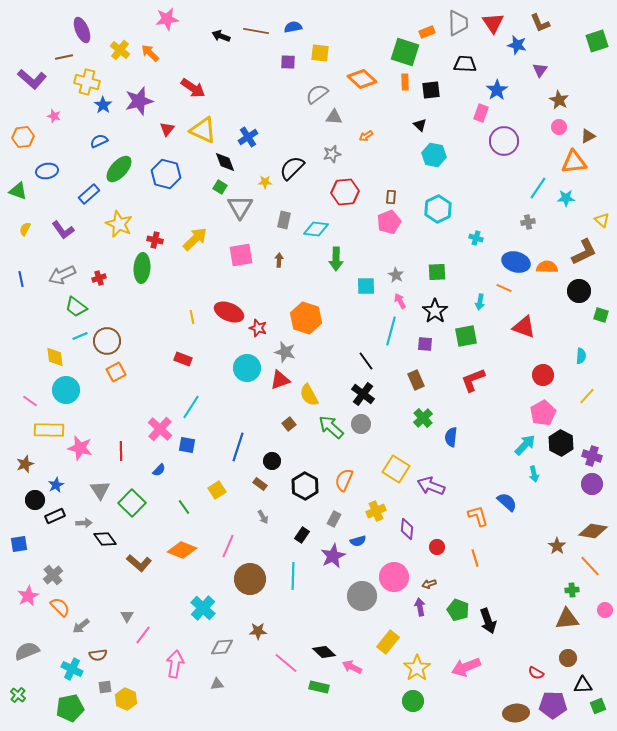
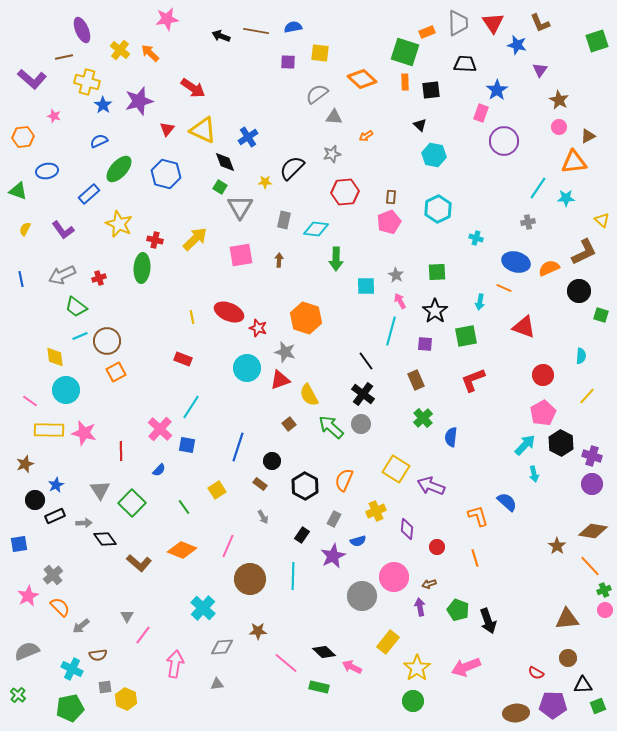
orange semicircle at (547, 267): moved 2 px right, 1 px down; rotated 25 degrees counterclockwise
pink star at (80, 448): moved 4 px right, 15 px up
green cross at (572, 590): moved 32 px right; rotated 16 degrees counterclockwise
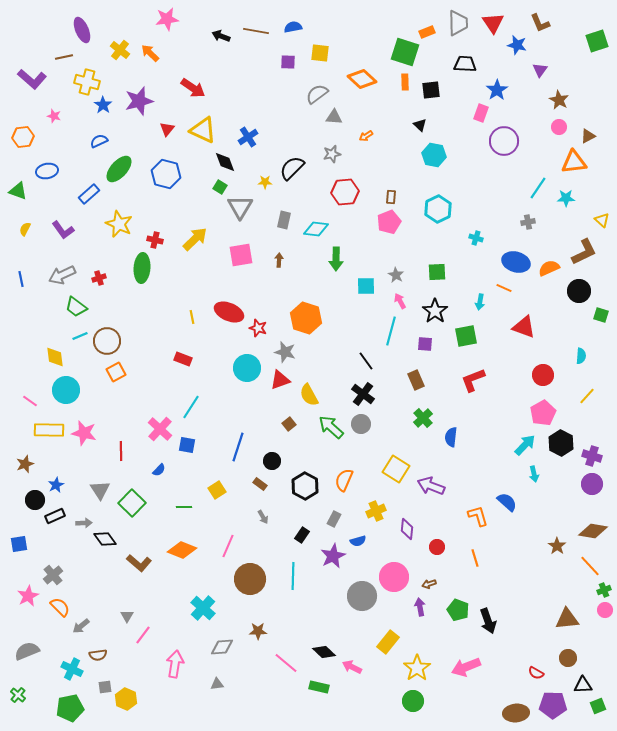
green line at (184, 507): rotated 56 degrees counterclockwise
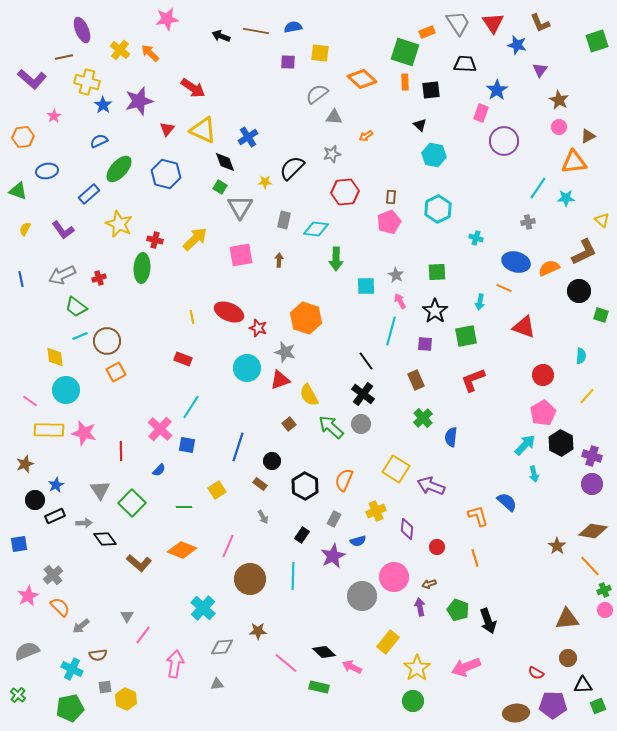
gray trapezoid at (458, 23): rotated 32 degrees counterclockwise
pink star at (54, 116): rotated 24 degrees clockwise
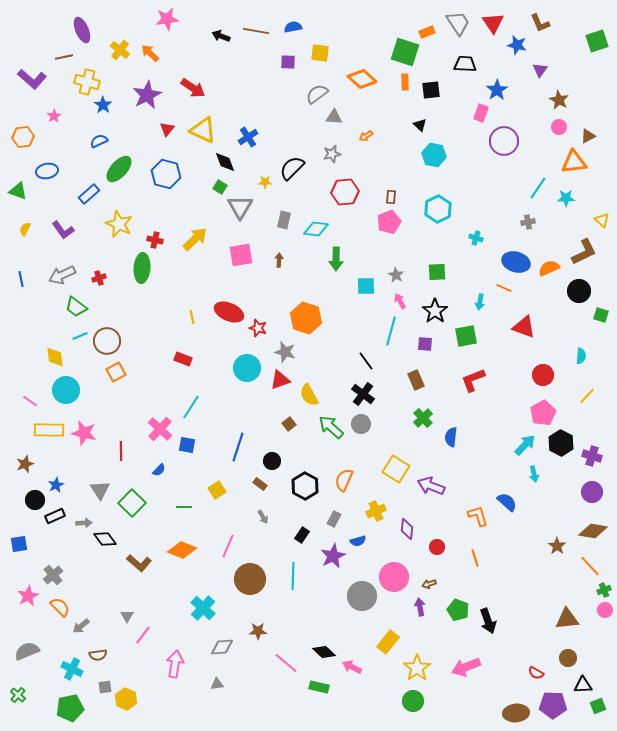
purple star at (139, 101): moved 8 px right, 6 px up; rotated 12 degrees counterclockwise
purple circle at (592, 484): moved 8 px down
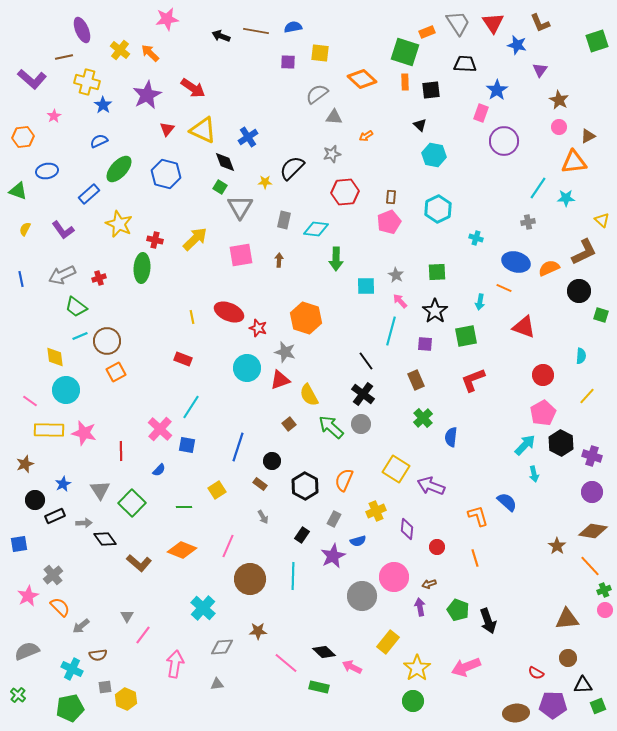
pink arrow at (400, 301): rotated 14 degrees counterclockwise
blue star at (56, 485): moved 7 px right, 1 px up
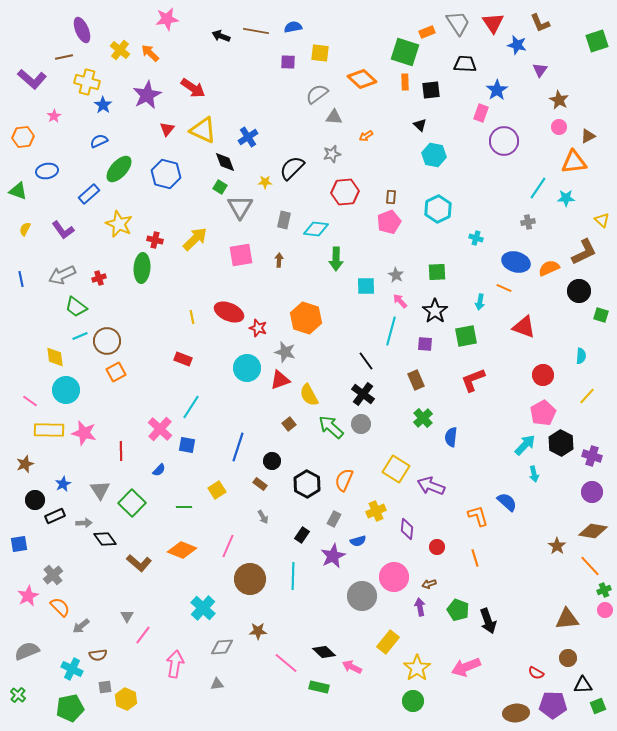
black hexagon at (305, 486): moved 2 px right, 2 px up
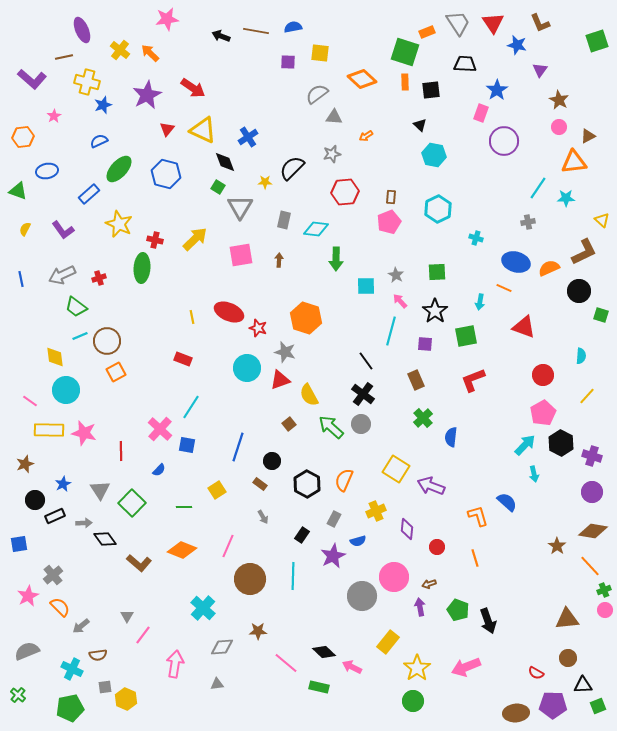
blue star at (103, 105): rotated 18 degrees clockwise
green square at (220, 187): moved 2 px left
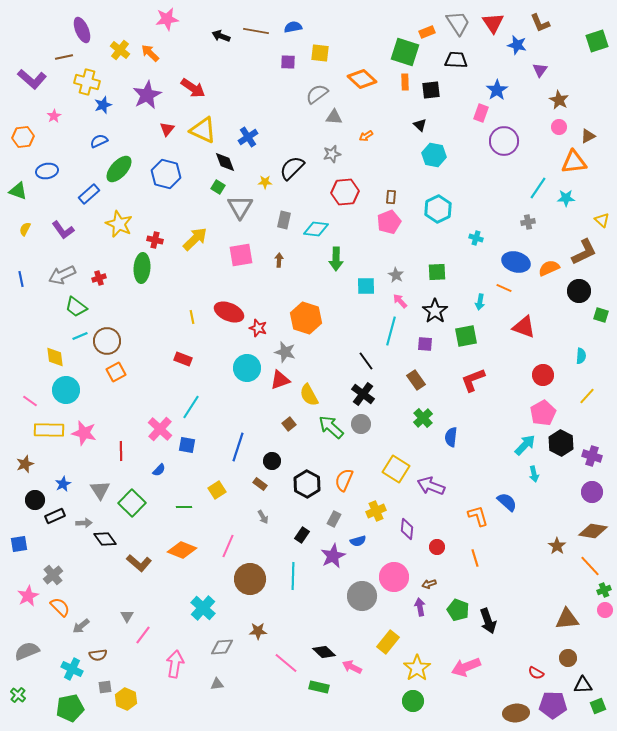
black trapezoid at (465, 64): moved 9 px left, 4 px up
brown rectangle at (416, 380): rotated 12 degrees counterclockwise
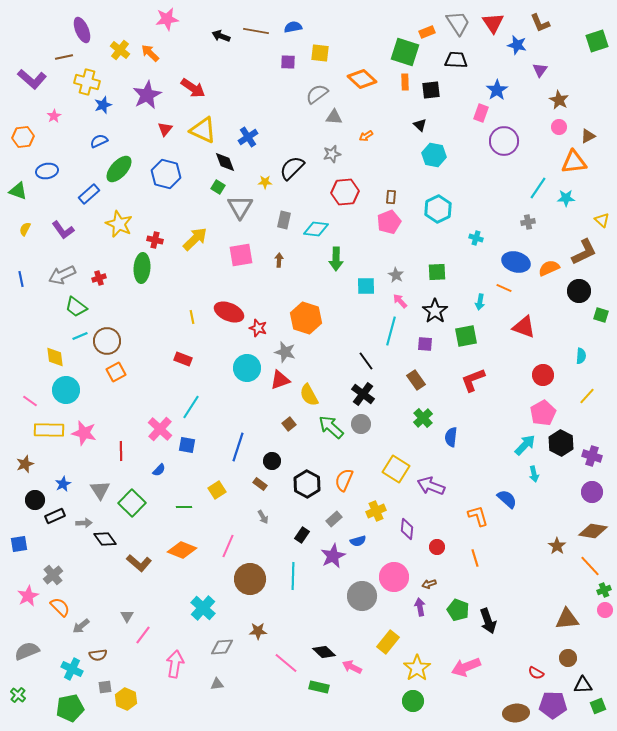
red triangle at (167, 129): moved 2 px left
blue semicircle at (507, 502): moved 3 px up
gray rectangle at (334, 519): rotated 21 degrees clockwise
